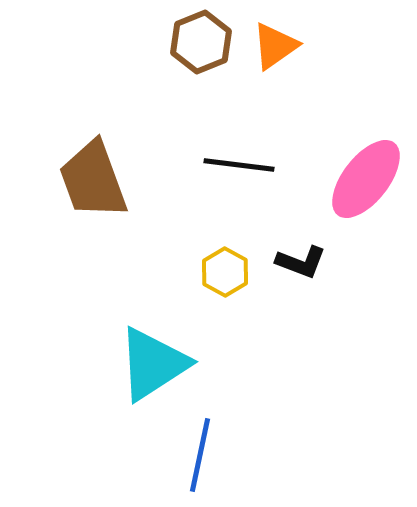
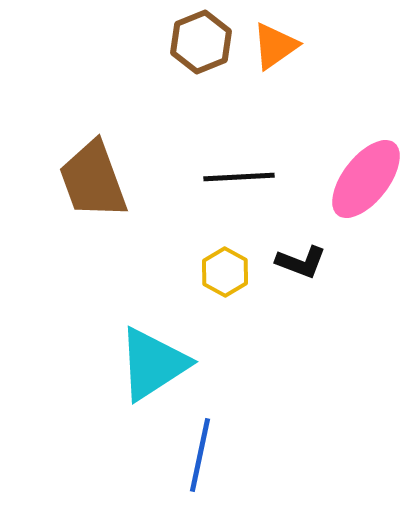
black line: moved 12 px down; rotated 10 degrees counterclockwise
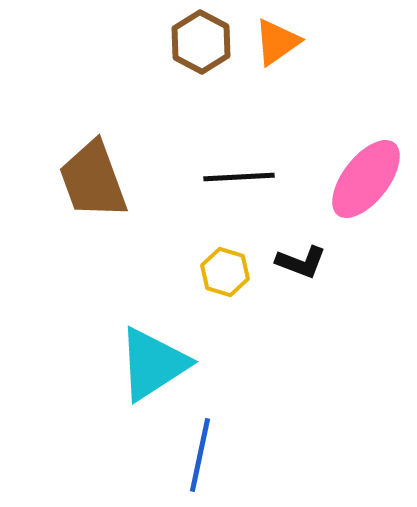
brown hexagon: rotated 10 degrees counterclockwise
orange triangle: moved 2 px right, 4 px up
yellow hexagon: rotated 12 degrees counterclockwise
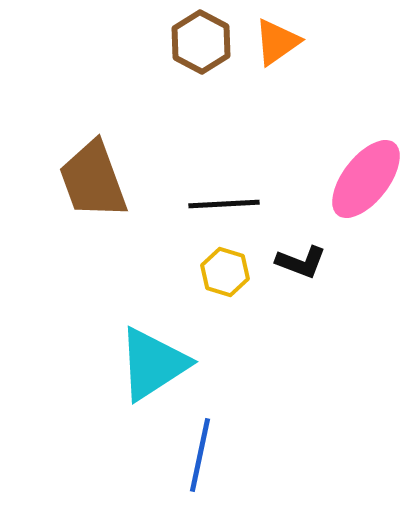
black line: moved 15 px left, 27 px down
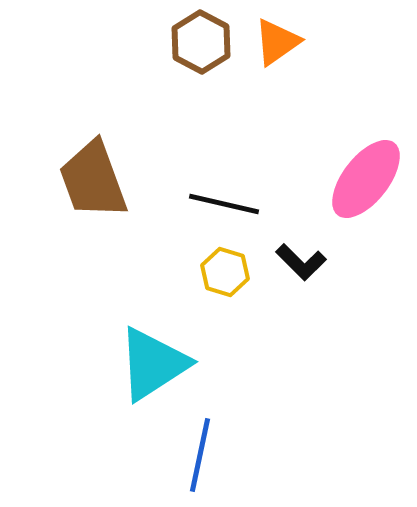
black line: rotated 16 degrees clockwise
black L-shape: rotated 24 degrees clockwise
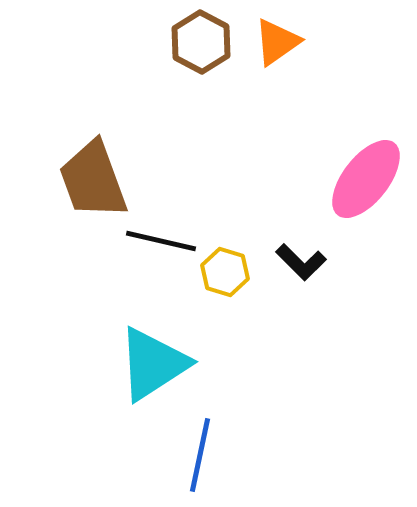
black line: moved 63 px left, 37 px down
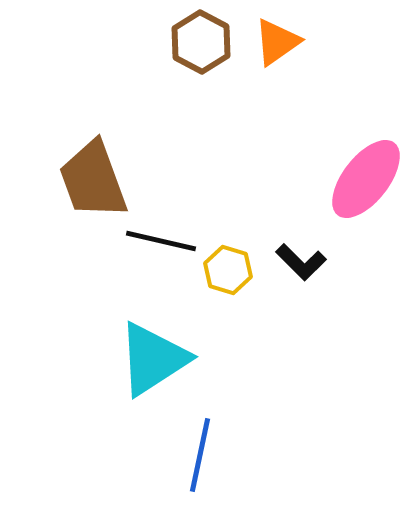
yellow hexagon: moved 3 px right, 2 px up
cyan triangle: moved 5 px up
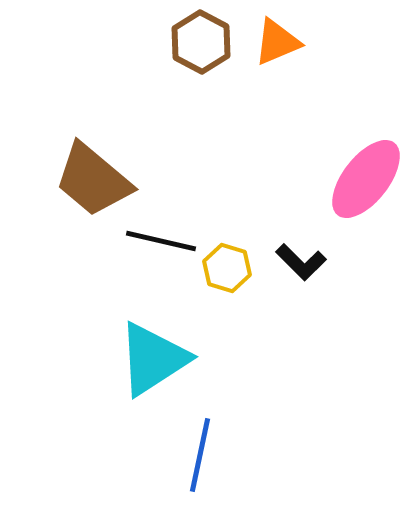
orange triangle: rotated 12 degrees clockwise
brown trapezoid: rotated 30 degrees counterclockwise
yellow hexagon: moved 1 px left, 2 px up
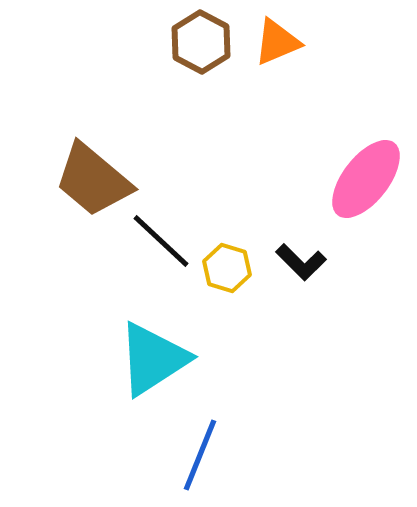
black line: rotated 30 degrees clockwise
blue line: rotated 10 degrees clockwise
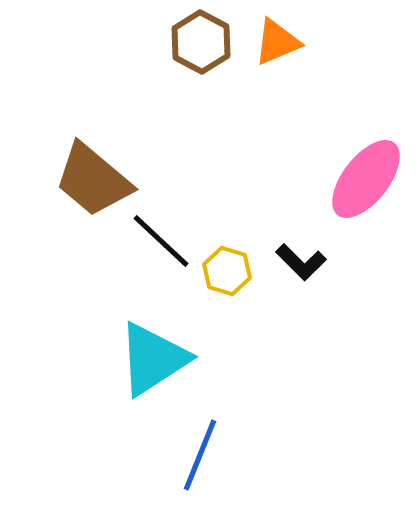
yellow hexagon: moved 3 px down
